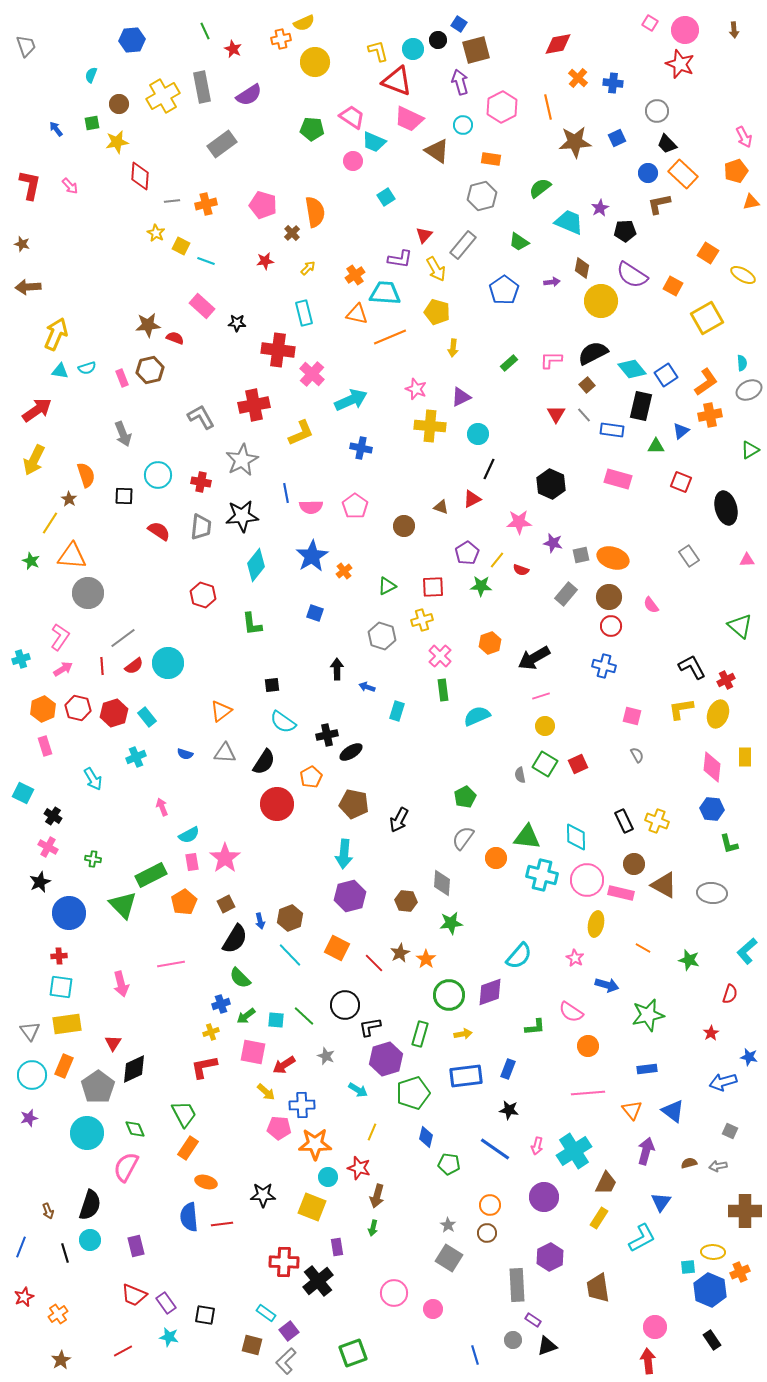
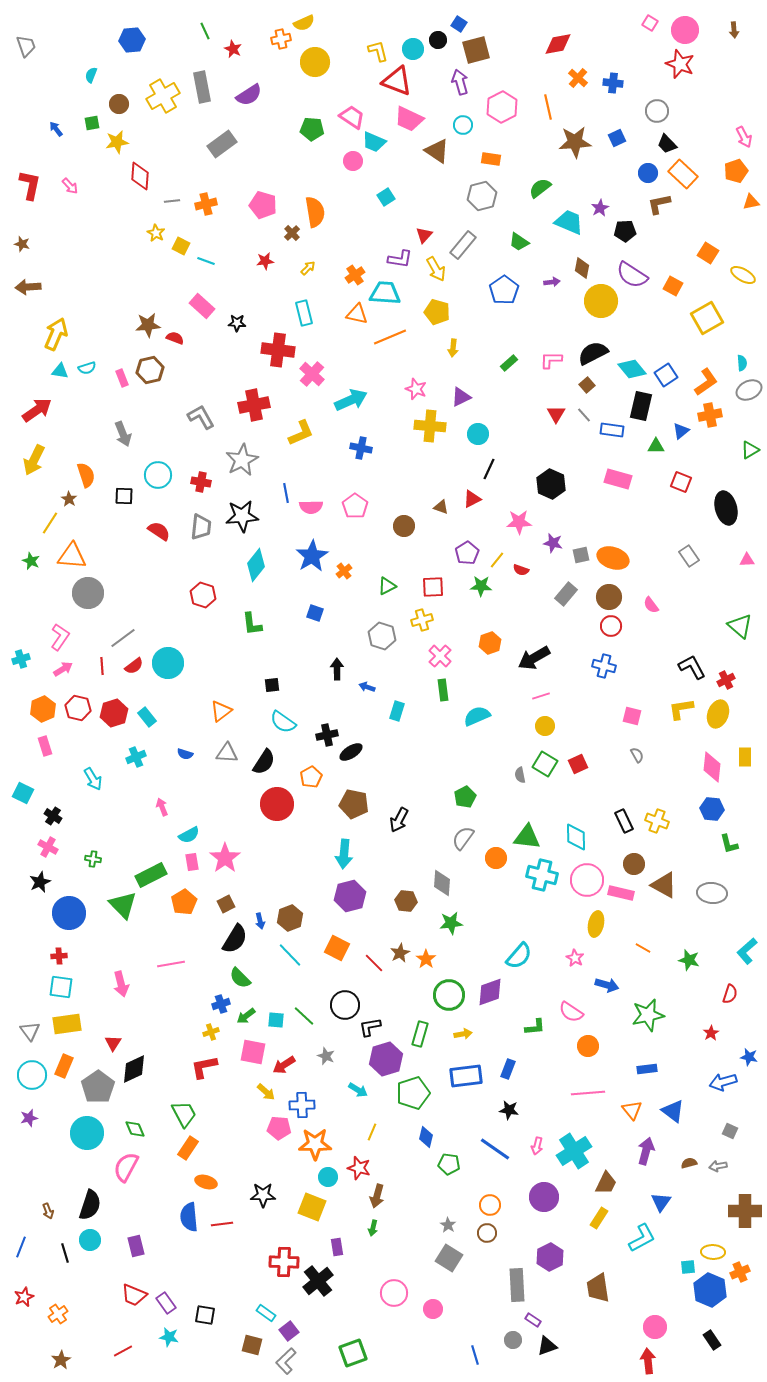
gray triangle at (225, 753): moved 2 px right
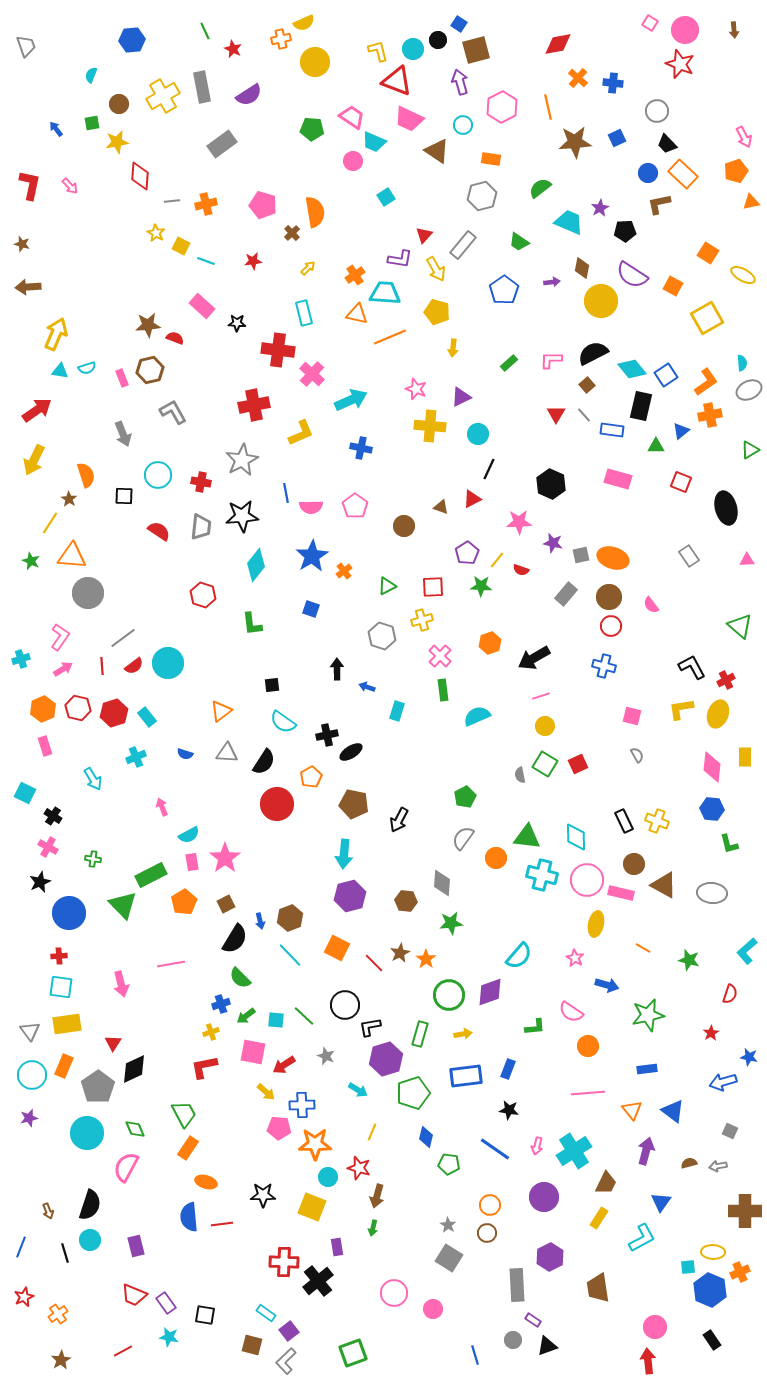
red star at (265, 261): moved 12 px left
gray L-shape at (201, 417): moved 28 px left, 5 px up
blue square at (315, 613): moved 4 px left, 4 px up
cyan square at (23, 793): moved 2 px right
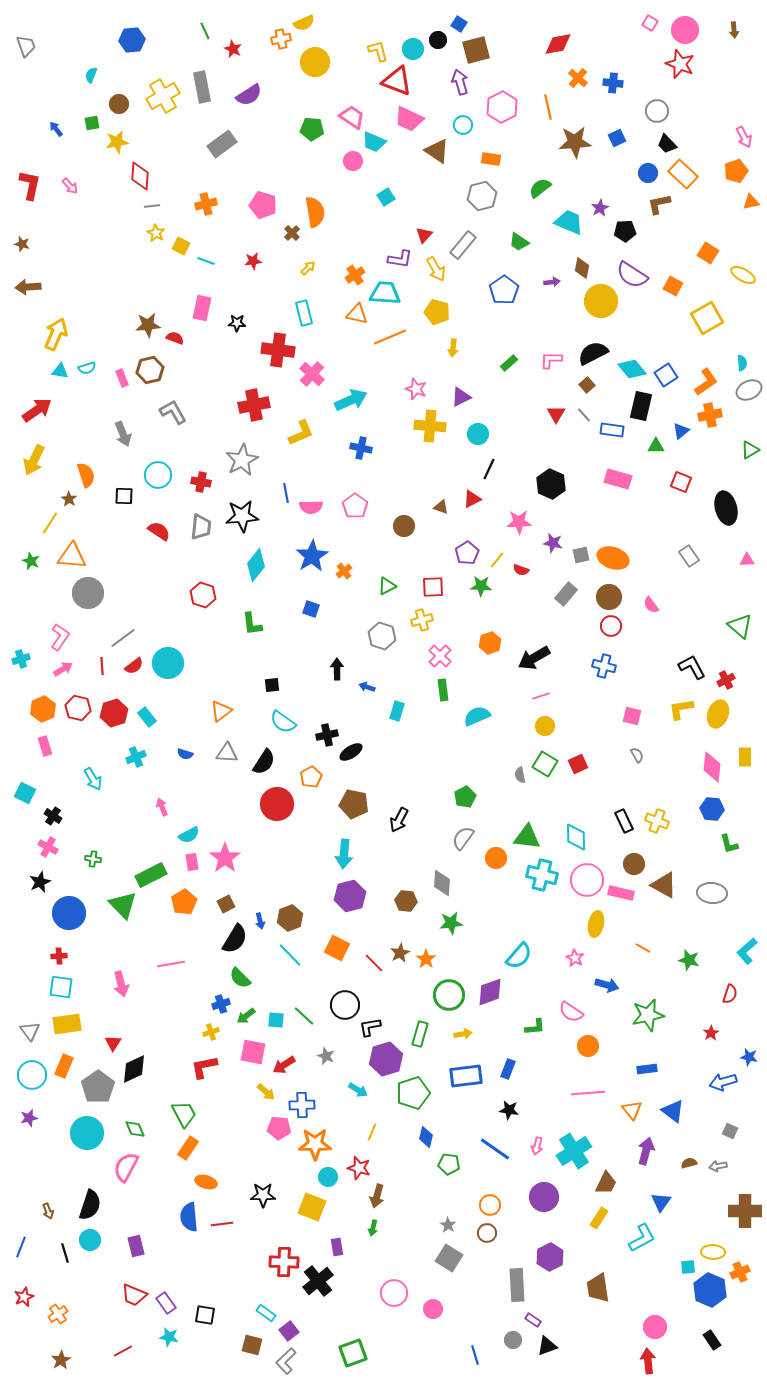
gray line at (172, 201): moved 20 px left, 5 px down
pink rectangle at (202, 306): moved 2 px down; rotated 60 degrees clockwise
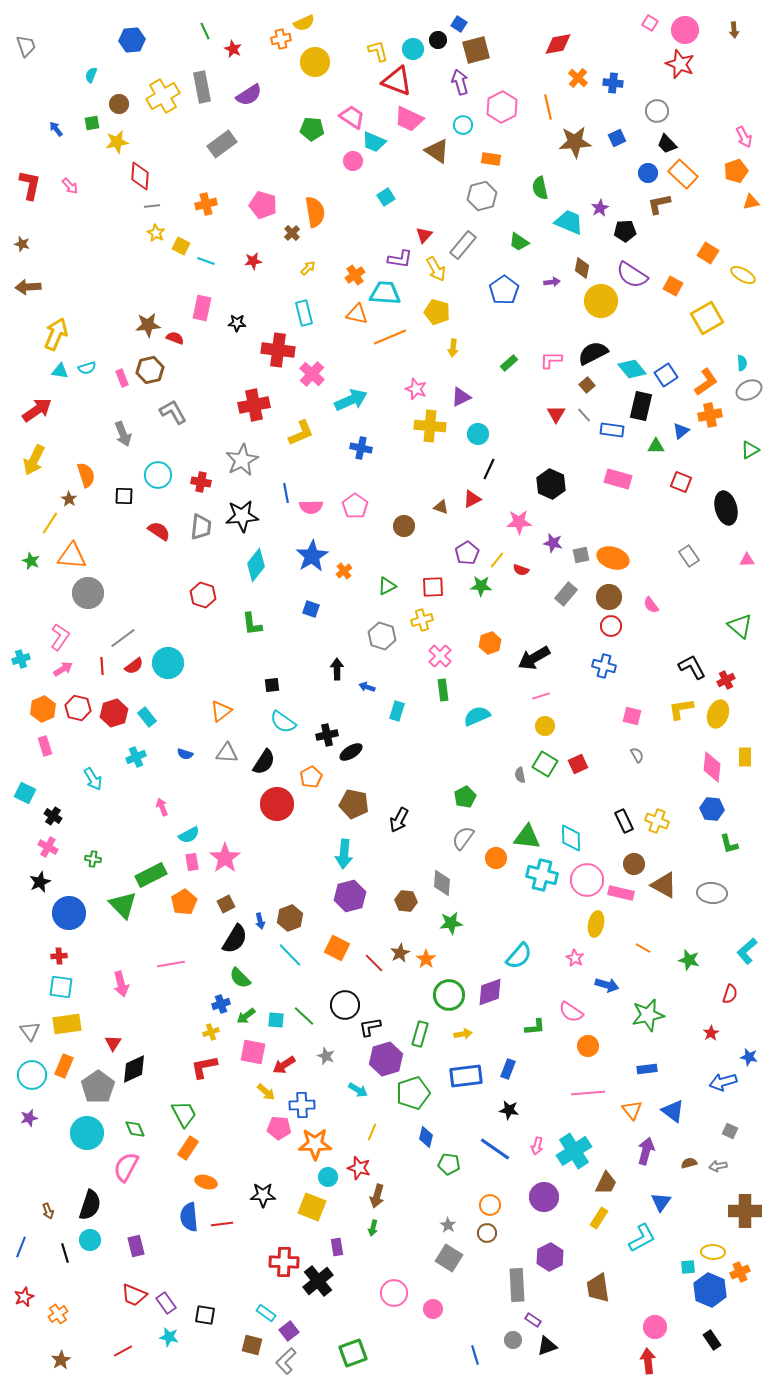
green semicircle at (540, 188): rotated 65 degrees counterclockwise
cyan diamond at (576, 837): moved 5 px left, 1 px down
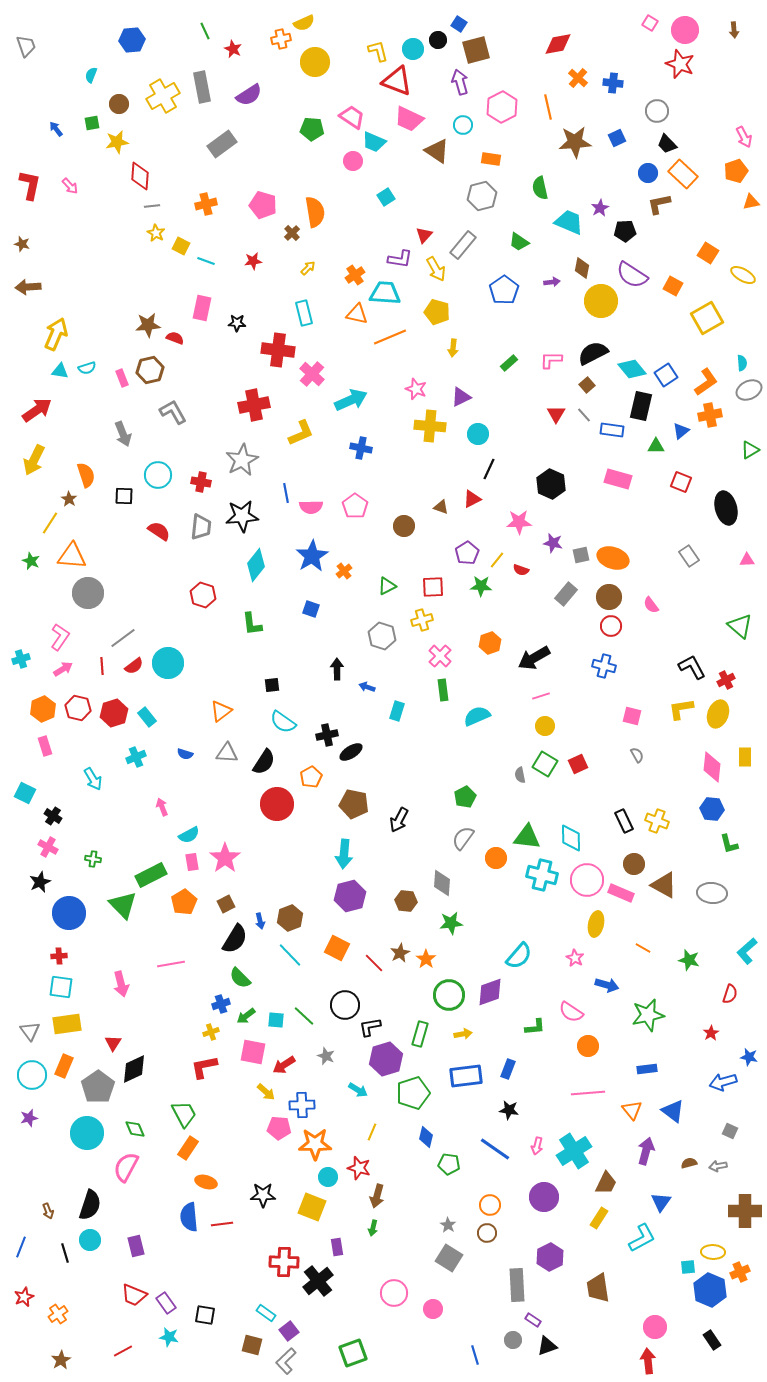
pink rectangle at (621, 893): rotated 10 degrees clockwise
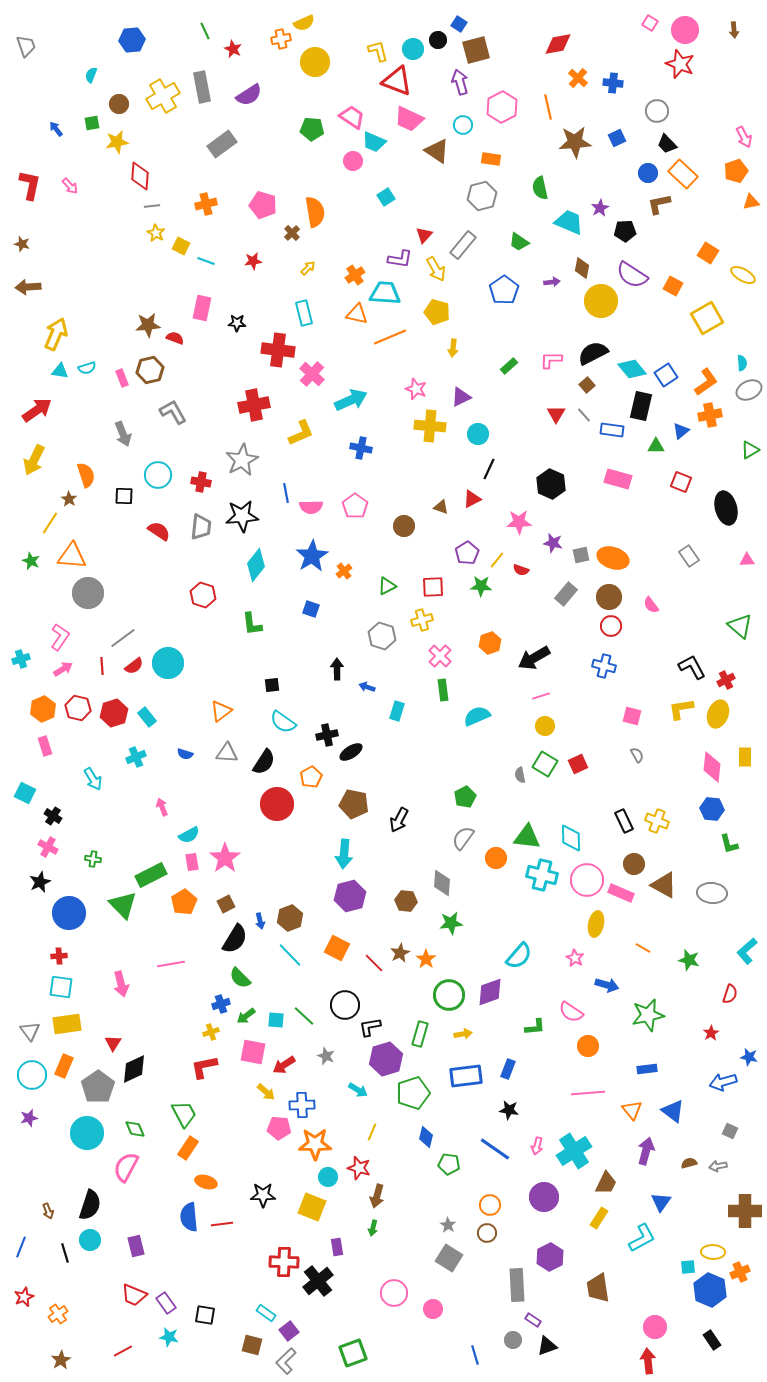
green rectangle at (509, 363): moved 3 px down
